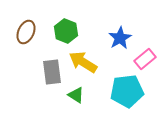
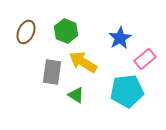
gray rectangle: rotated 15 degrees clockwise
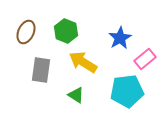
gray rectangle: moved 11 px left, 2 px up
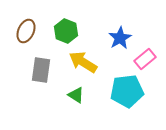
brown ellipse: moved 1 px up
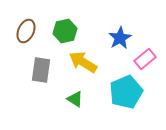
green hexagon: moved 1 px left; rotated 25 degrees clockwise
cyan pentagon: moved 1 px left, 1 px down; rotated 16 degrees counterclockwise
green triangle: moved 1 px left, 4 px down
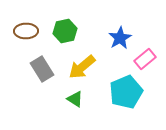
brown ellipse: rotated 65 degrees clockwise
yellow arrow: moved 1 px left, 5 px down; rotated 72 degrees counterclockwise
gray rectangle: moved 1 px right, 1 px up; rotated 40 degrees counterclockwise
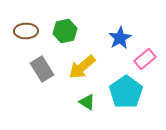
cyan pentagon: rotated 12 degrees counterclockwise
green triangle: moved 12 px right, 3 px down
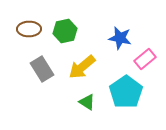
brown ellipse: moved 3 px right, 2 px up
blue star: rotated 30 degrees counterclockwise
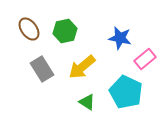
brown ellipse: rotated 55 degrees clockwise
cyan pentagon: rotated 12 degrees counterclockwise
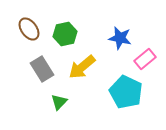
green hexagon: moved 3 px down
green triangle: moved 28 px left; rotated 42 degrees clockwise
